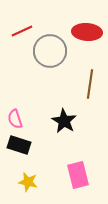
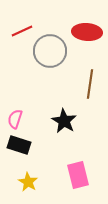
pink semicircle: rotated 36 degrees clockwise
yellow star: rotated 18 degrees clockwise
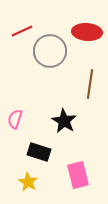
black rectangle: moved 20 px right, 7 px down
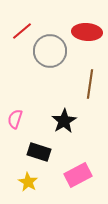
red line: rotated 15 degrees counterclockwise
black star: rotated 10 degrees clockwise
pink rectangle: rotated 76 degrees clockwise
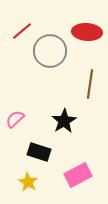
pink semicircle: rotated 30 degrees clockwise
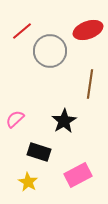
red ellipse: moved 1 px right, 2 px up; rotated 24 degrees counterclockwise
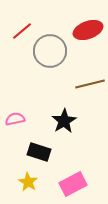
brown line: rotated 68 degrees clockwise
pink semicircle: rotated 30 degrees clockwise
pink rectangle: moved 5 px left, 9 px down
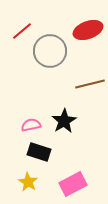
pink semicircle: moved 16 px right, 6 px down
